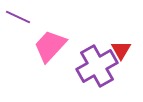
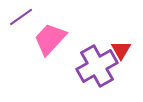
purple line: moved 3 px right; rotated 60 degrees counterclockwise
pink trapezoid: moved 7 px up
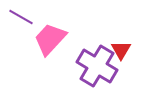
purple line: rotated 65 degrees clockwise
purple cross: rotated 30 degrees counterclockwise
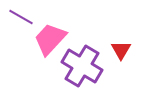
purple cross: moved 15 px left
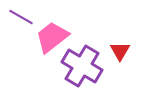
pink trapezoid: moved 2 px right, 2 px up; rotated 9 degrees clockwise
red triangle: moved 1 px left, 1 px down
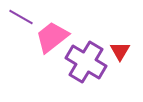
purple cross: moved 4 px right, 4 px up
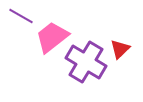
purple line: moved 1 px up
red triangle: moved 2 px up; rotated 15 degrees clockwise
